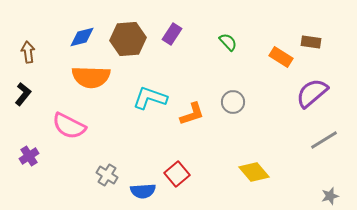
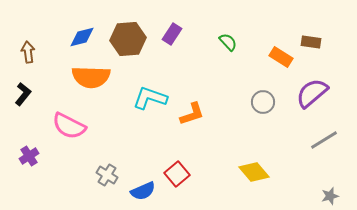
gray circle: moved 30 px right
blue semicircle: rotated 20 degrees counterclockwise
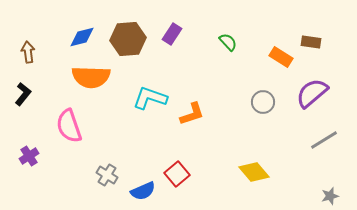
pink semicircle: rotated 44 degrees clockwise
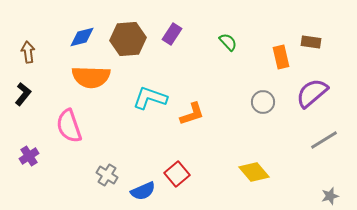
orange rectangle: rotated 45 degrees clockwise
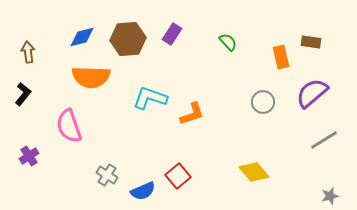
red square: moved 1 px right, 2 px down
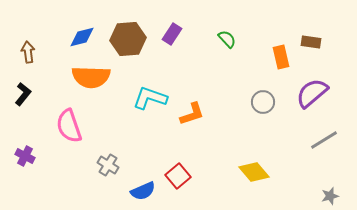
green semicircle: moved 1 px left, 3 px up
purple cross: moved 4 px left; rotated 30 degrees counterclockwise
gray cross: moved 1 px right, 10 px up
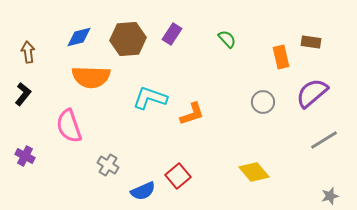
blue diamond: moved 3 px left
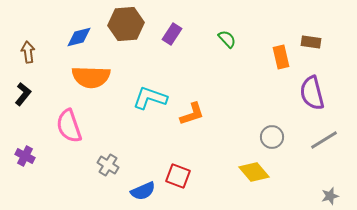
brown hexagon: moved 2 px left, 15 px up
purple semicircle: rotated 64 degrees counterclockwise
gray circle: moved 9 px right, 35 px down
red square: rotated 30 degrees counterclockwise
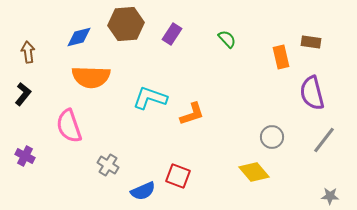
gray line: rotated 20 degrees counterclockwise
gray star: rotated 18 degrees clockwise
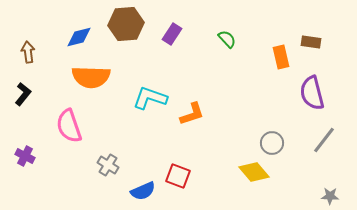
gray circle: moved 6 px down
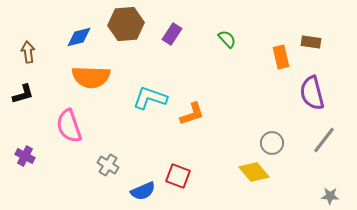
black L-shape: rotated 35 degrees clockwise
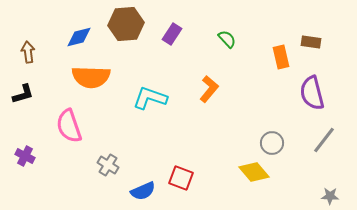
orange L-shape: moved 17 px right, 25 px up; rotated 32 degrees counterclockwise
red square: moved 3 px right, 2 px down
